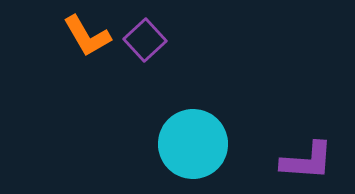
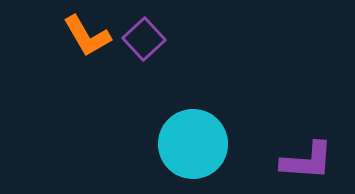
purple square: moved 1 px left, 1 px up
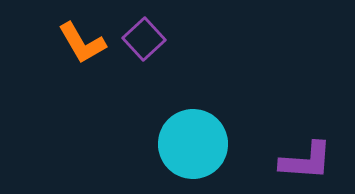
orange L-shape: moved 5 px left, 7 px down
purple L-shape: moved 1 px left
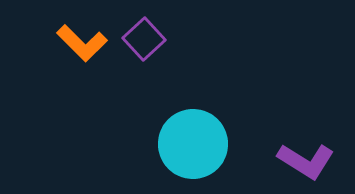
orange L-shape: rotated 15 degrees counterclockwise
purple L-shape: rotated 28 degrees clockwise
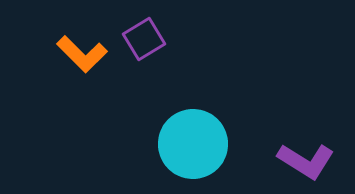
purple square: rotated 12 degrees clockwise
orange L-shape: moved 11 px down
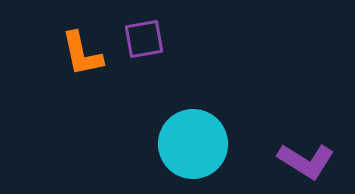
purple square: rotated 21 degrees clockwise
orange L-shape: rotated 33 degrees clockwise
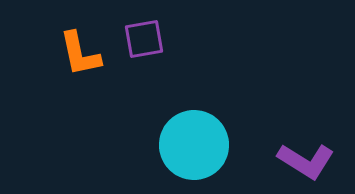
orange L-shape: moved 2 px left
cyan circle: moved 1 px right, 1 px down
